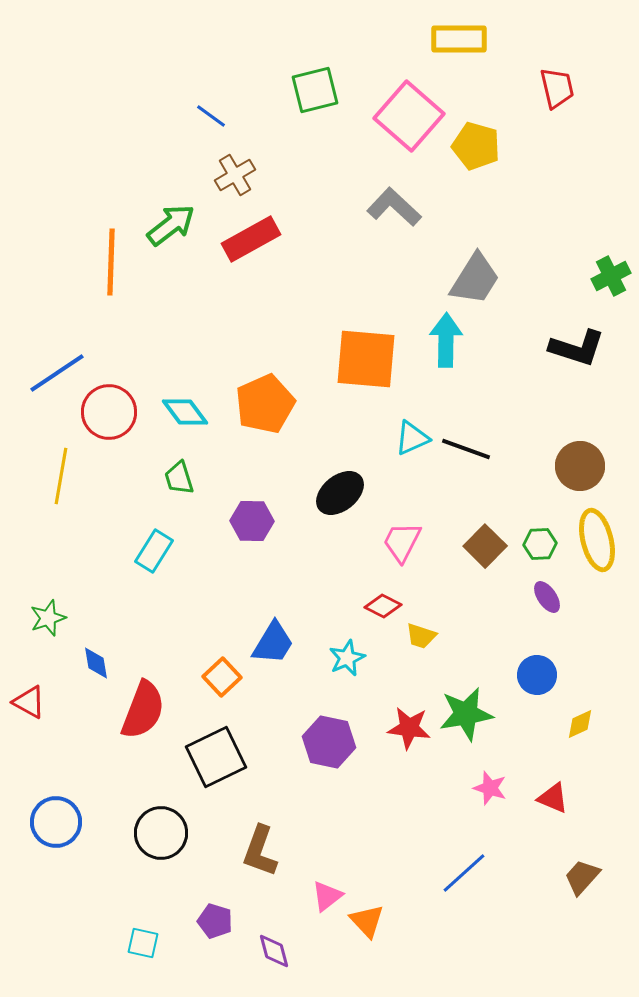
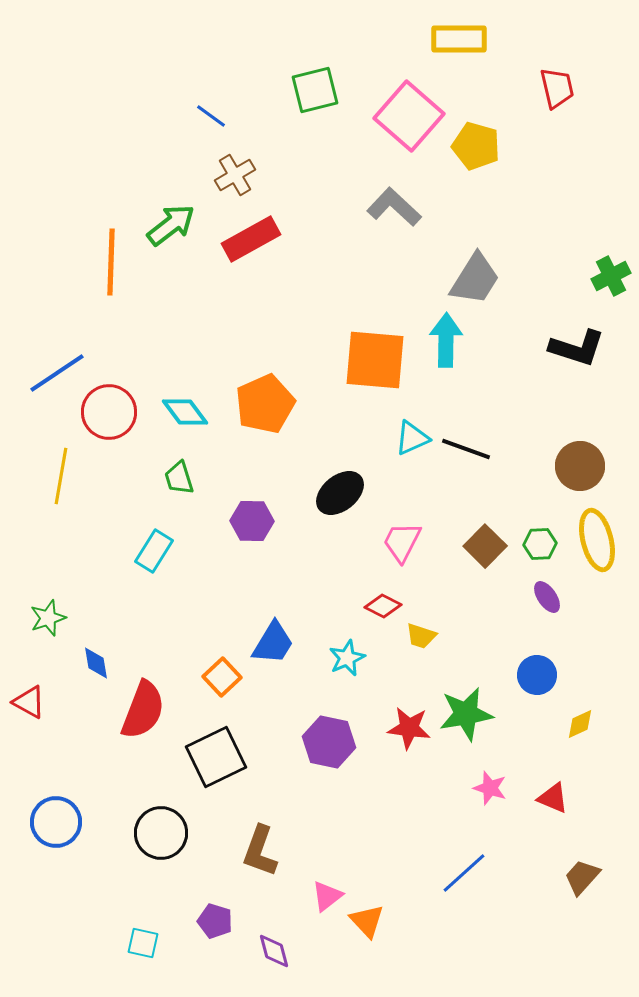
orange square at (366, 359): moved 9 px right, 1 px down
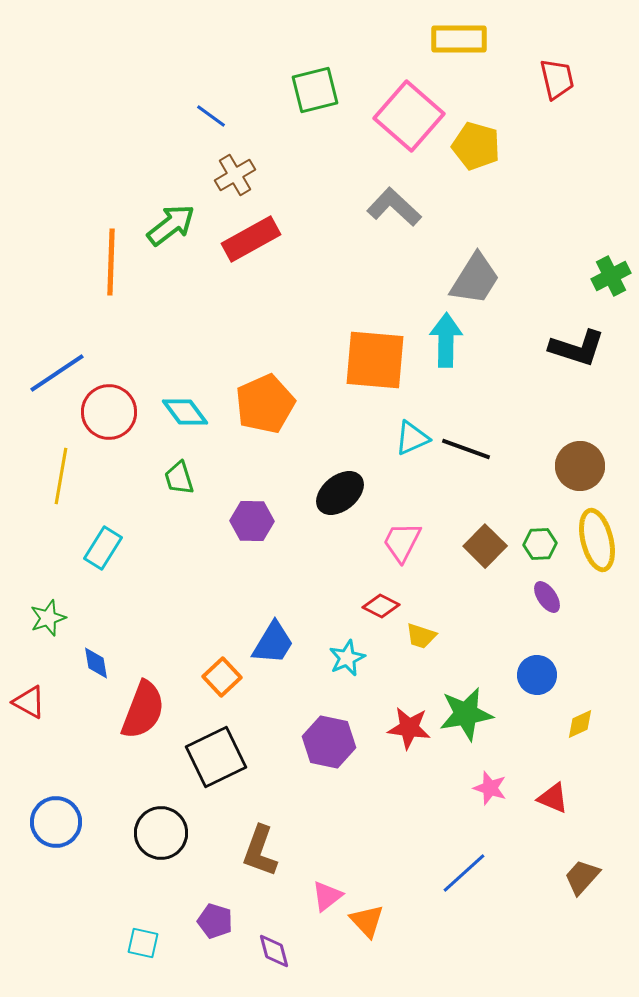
red trapezoid at (557, 88): moved 9 px up
cyan rectangle at (154, 551): moved 51 px left, 3 px up
red diamond at (383, 606): moved 2 px left
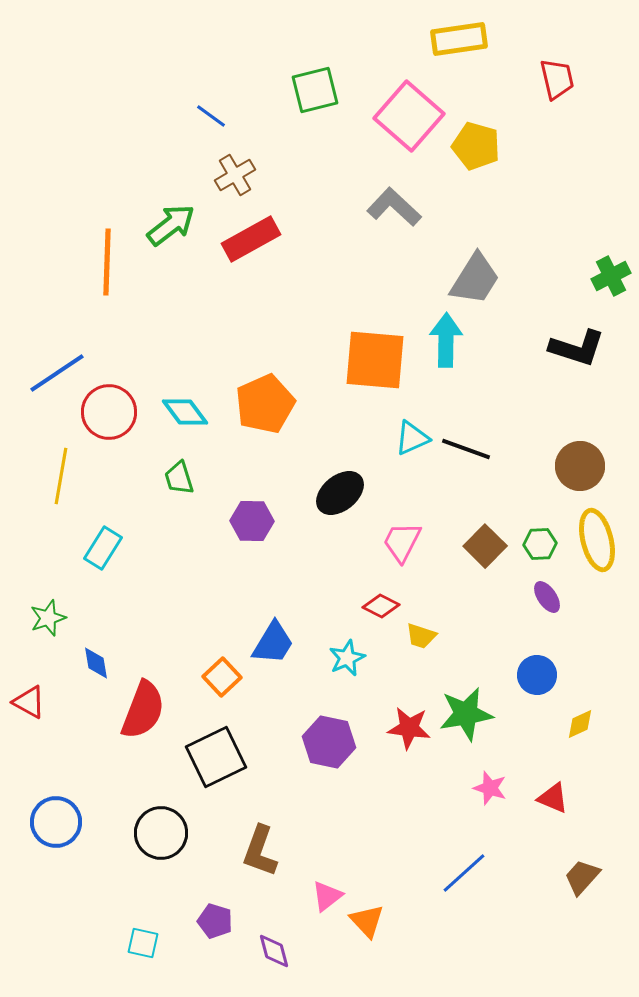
yellow rectangle at (459, 39): rotated 8 degrees counterclockwise
orange line at (111, 262): moved 4 px left
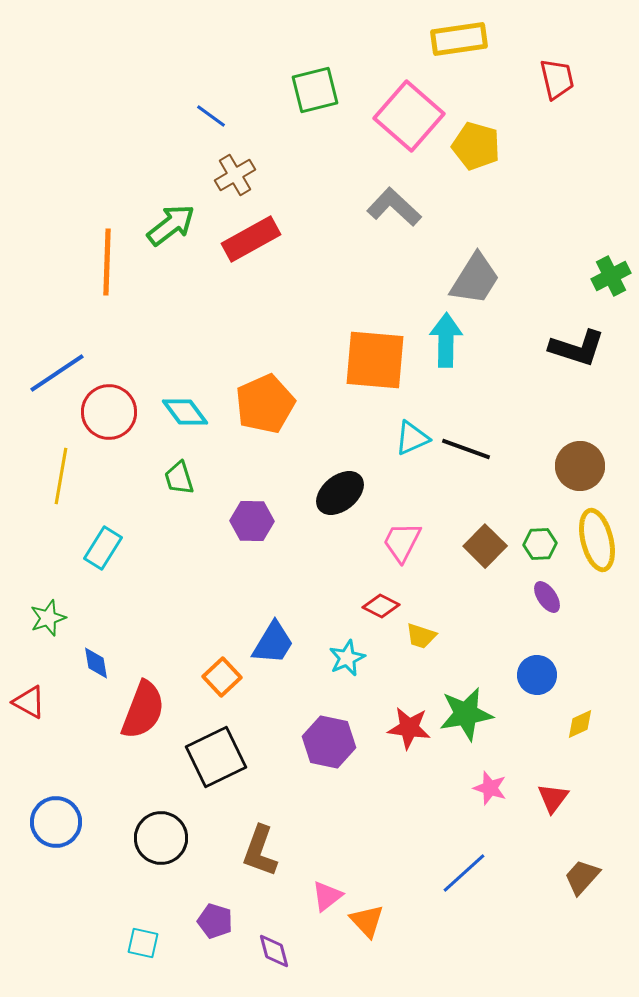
red triangle at (553, 798): rotated 44 degrees clockwise
black circle at (161, 833): moved 5 px down
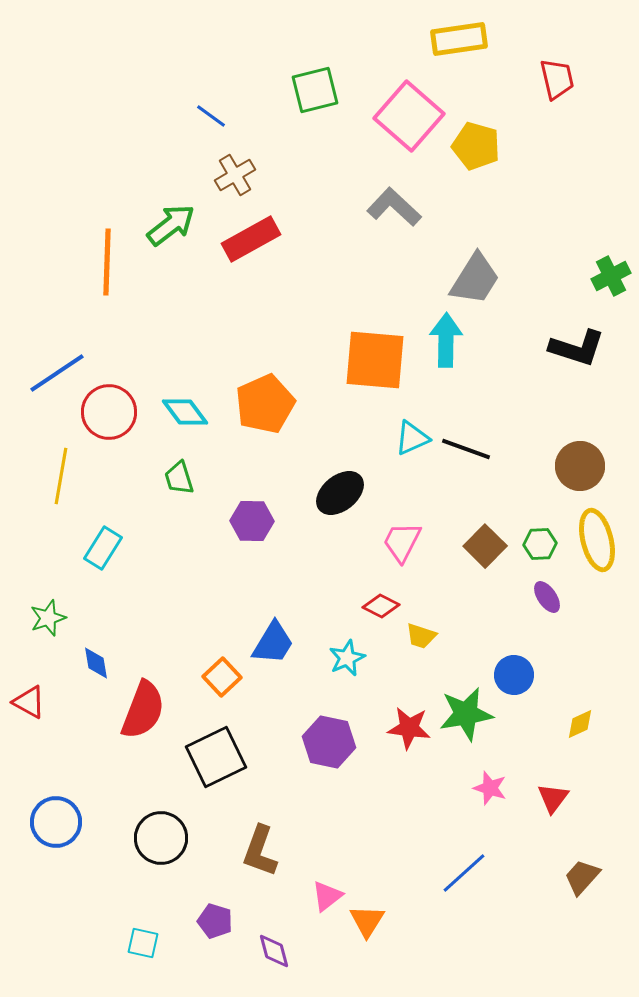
blue circle at (537, 675): moved 23 px left
orange triangle at (367, 921): rotated 15 degrees clockwise
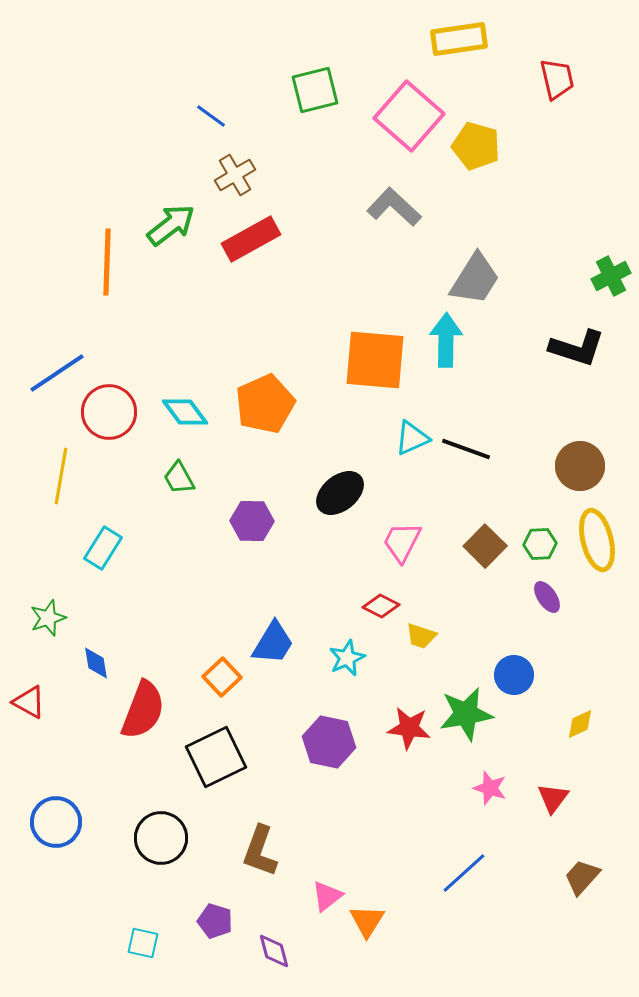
green trapezoid at (179, 478): rotated 12 degrees counterclockwise
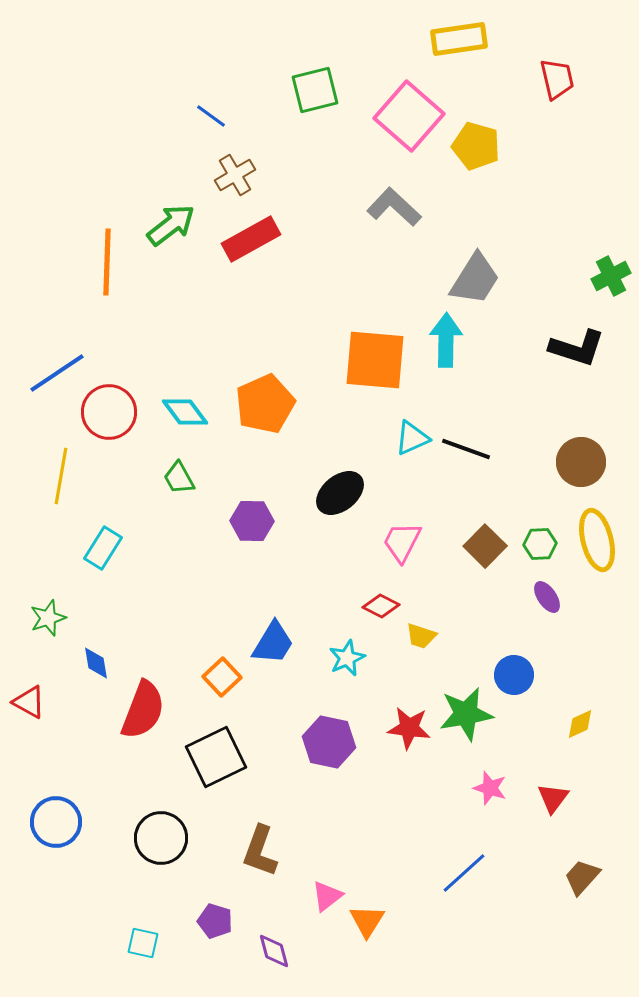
brown circle at (580, 466): moved 1 px right, 4 px up
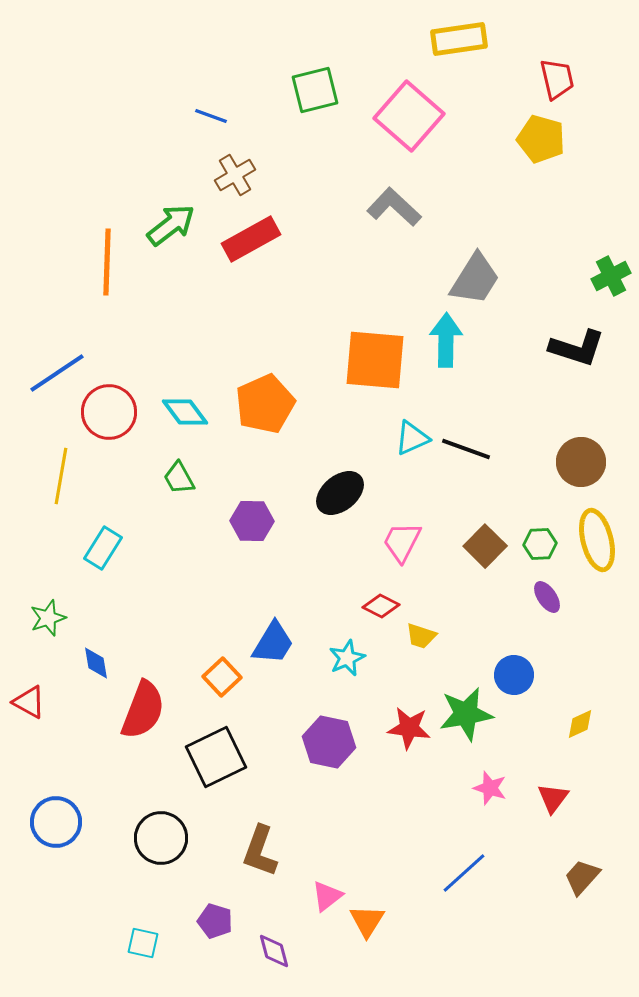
blue line at (211, 116): rotated 16 degrees counterclockwise
yellow pentagon at (476, 146): moved 65 px right, 7 px up
